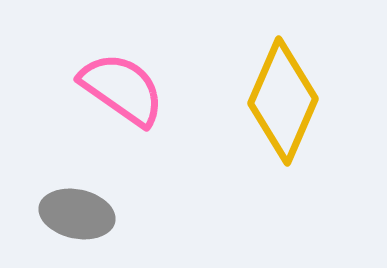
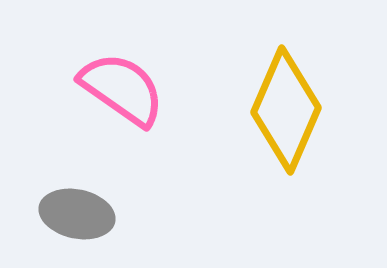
yellow diamond: moved 3 px right, 9 px down
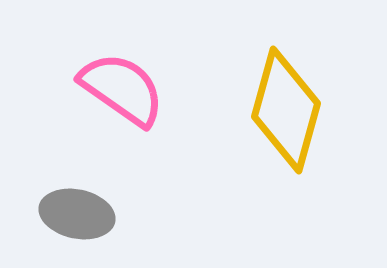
yellow diamond: rotated 8 degrees counterclockwise
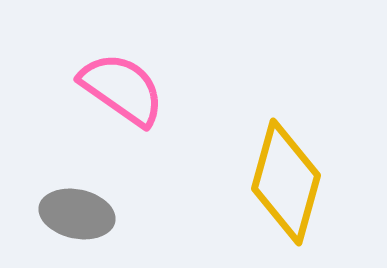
yellow diamond: moved 72 px down
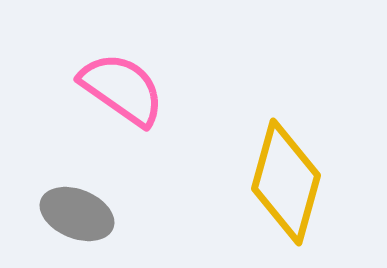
gray ellipse: rotated 10 degrees clockwise
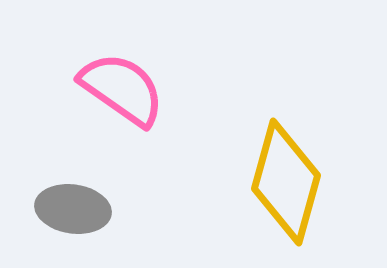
gray ellipse: moved 4 px left, 5 px up; rotated 14 degrees counterclockwise
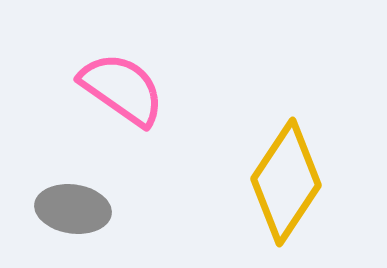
yellow diamond: rotated 18 degrees clockwise
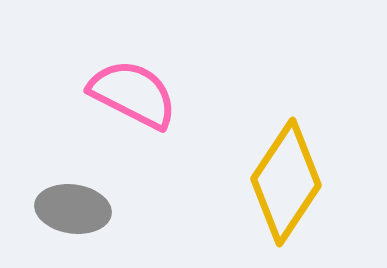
pink semicircle: moved 11 px right, 5 px down; rotated 8 degrees counterclockwise
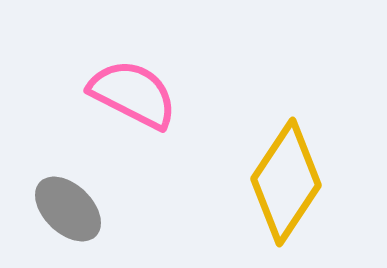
gray ellipse: moved 5 px left; rotated 36 degrees clockwise
